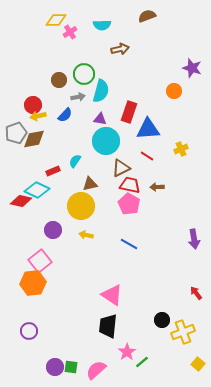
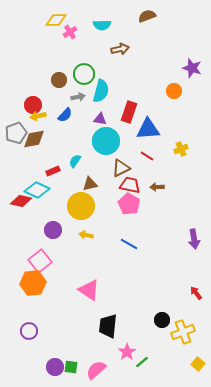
pink triangle at (112, 295): moved 23 px left, 5 px up
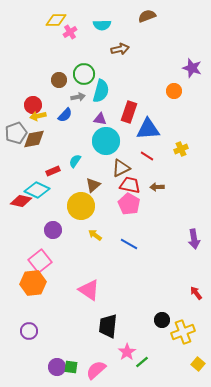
brown triangle at (90, 184): moved 3 px right, 1 px down; rotated 28 degrees counterclockwise
yellow arrow at (86, 235): moved 9 px right; rotated 24 degrees clockwise
purple circle at (55, 367): moved 2 px right
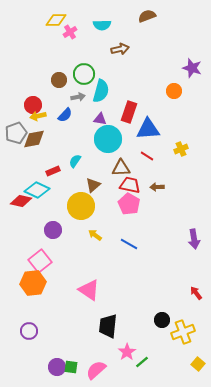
cyan circle at (106, 141): moved 2 px right, 2 px up
brown triangle at (121, 168): rotated 24 degrees clockwise
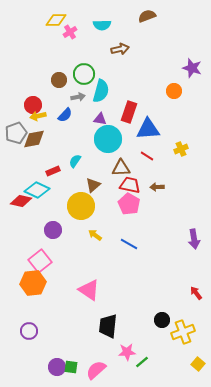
pink star at (127, 352): rotated 30 degrees clockwise
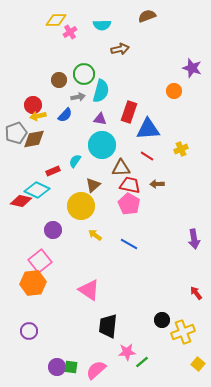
cyan circle at (108, 139): moved 6 px left, 6 px down
brown arrow at (157, 187): moved 3 px up
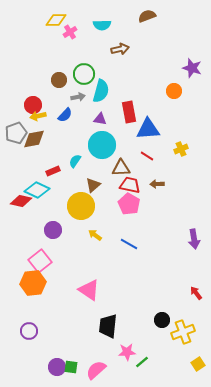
red rectangle at (129, 112): rotated 30 degrees counterclockwise
yellow square at (198, 364): rotated 16 degrees clockwise
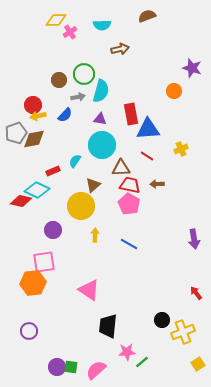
red rectangle at (129, 112): moved 2 px right, 2 px down
yellow arrow at (95, 235): rotated 56 degrees clockwise
pink square at (40, 261): moved 4 px right, 1 px down; rotated 30 degrees clockwise
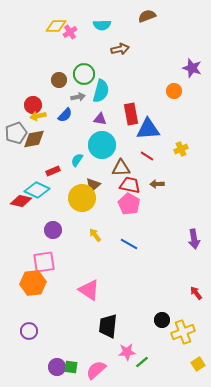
yellow diamond at (56, 20): moved 6 px down
cyan semicircle at (75, 161): moved 2 px right, 1 px up
yellow circle at (81, 206): moved 1 px right, 8 px up
yellow arrow at (95, 235): rotated 40 degrees counterclockwise
